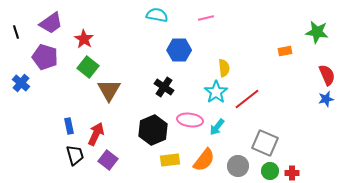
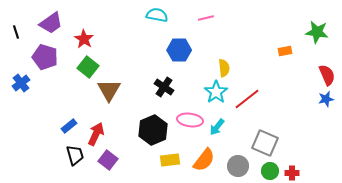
blue cross: rotated 12 degrees clockwise
blue rectangle: rotated 63 degrees clockwise
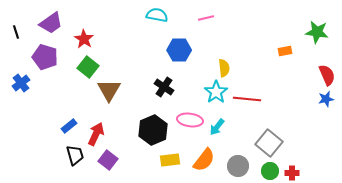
red line: rotated 44 degrees clockwise
gray square: moved 4 px right; rotated 16 degrees clockwise
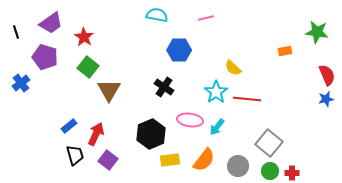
red star: moved 2 px up
yellow semicircle: moved 9 px right; rotated 138 degrees clockwise
black hexagon: moved 2 px left, 4 px down
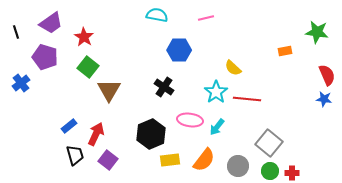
blue star: moved 2 px left; rotated 21 degrees clockwise
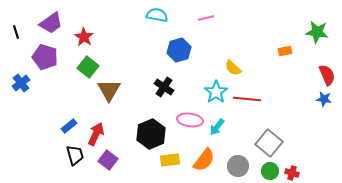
blue hexagon: rotated 15 degrees counterclockwise
red cross: rotated 16 degrees clockwise
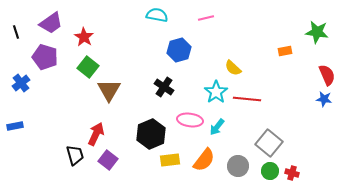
blue rectangle: moved 54 px left; rotated 28 degrees clockwise
